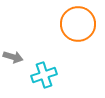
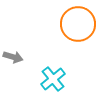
cyan cross: moved 9 px right, 4 px down; rotated 20 degrees counterclockwise
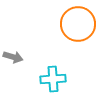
cyan cross: rotated 35 degrees clockwise
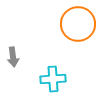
gray arrow: rotated 66 degrees clockwise
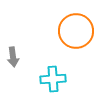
orange circle: moved 2 px left, 7 px down
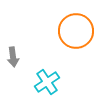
cyan cross: moved 6 px left, 3 px down; rotated 30 degrees counterclockwise
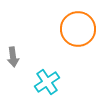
orange circle: moved 2 px right, 2 px up
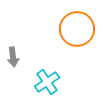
orange circle: moved 1 px left
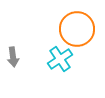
cyan cross: moved 13 px right, 23 px up
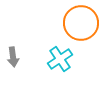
orange circle: moved 4 px right, 6 px up
